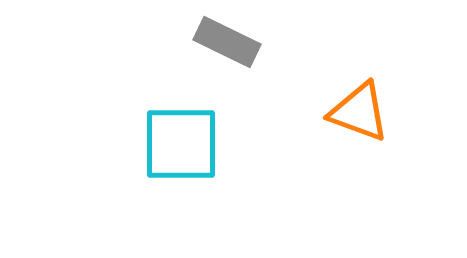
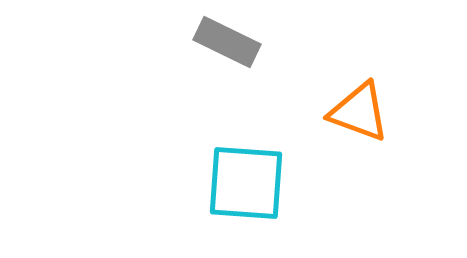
cyan square: moved 65 px right, 39 px down; rotated 4 degrees clockwise
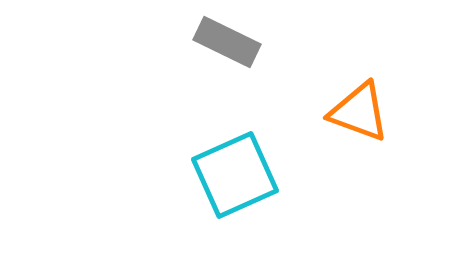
cyan square: moved 11 px left, 8 px up; rotated 28 degrees counterclockwise
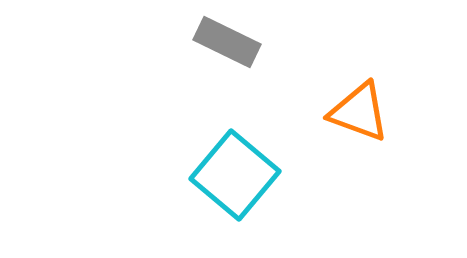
cyan square: rotated 26 degrees counterclockwise
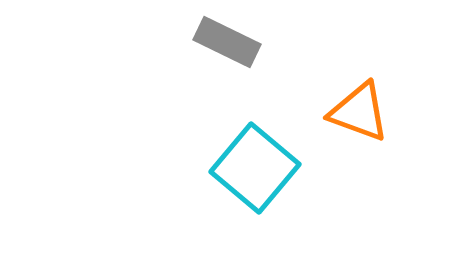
cyan square: moved 20 px right, 7 px up
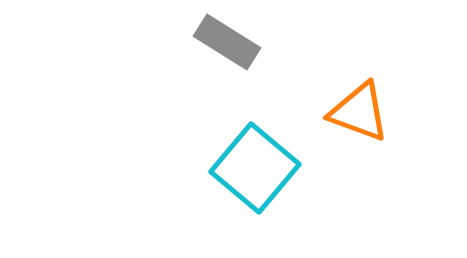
gray rectangle: rotated 6 degrees clockwise
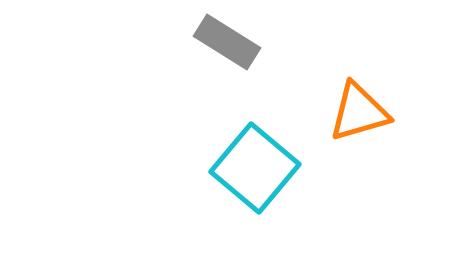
orange triangle: rotated 36 degrees counterclockwise
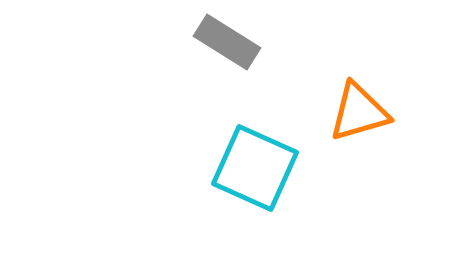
cyan square: rotated 16 degrees counterclockwise
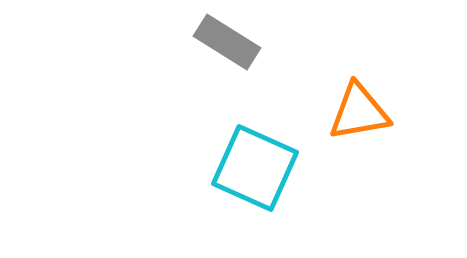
orange triangle: rotated 6 degrees clockwise
